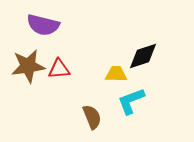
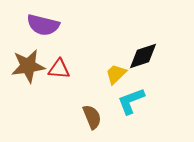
red triangle: rotated 10 degrees clockwise
yellow trapezoid: rotated 45 degrees counterclockwise
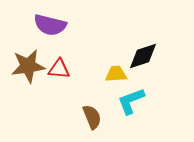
purple semicircle: moved 7 px right
yellow trapezoid: rotated 40 degrees clockwise
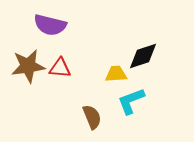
red triangle: moved 1 px right, 1 px up
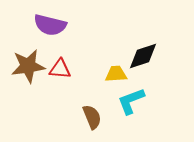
red triangle: moved 1 px down
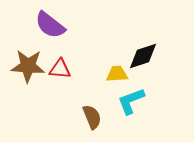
purple semicircle: rotated 24 degrees clockwise
brown star: rotated 12 degrees clockwise
yellow trapezoid: moved 1 px right
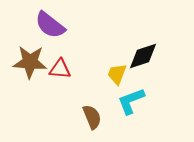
brown star: moved 2 px right, 4 px up
yellow trapezoid: rotated 65 degrees counterclockwise
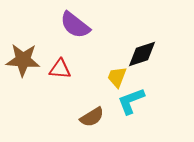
purple semicircle: moved 25 px right
black diamond: moved 1 px left, 2 px up
brown star: moved 7 px left, 2 px up
yellow trapezoid: moved 3 px down
brown semicircle: rotated 80 degrees clockwise
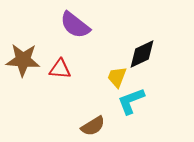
black diamond: rotated 8 degrees counterclockwise
brown semicircle: moved 1 px right, 9 px down
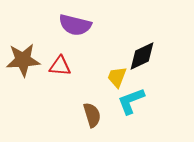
purple semicircle: rotated 24 degrees counterclockwise
black diamond: moved 2 px down
brown star: rotated 8 degrees counterclockwise
red triangle: moved 3 px up
brown semicircle: moved 1 px left, 11 px up; rotated 75 degrees counterclockwise
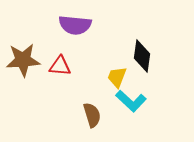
purple semicircle: rotated 8 degrees counterclockwise
black diamond: rotated 56 degrees counterclockwise
cyan L-shape: rotated 116 degrees counterclockwise
